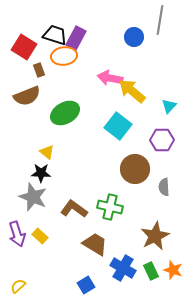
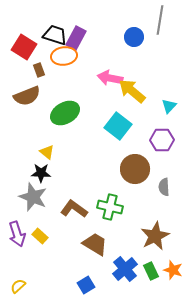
blue cross: moved 2 px right, 1 px down; rotated 20 degrees clockwise
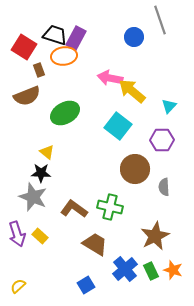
gray line: rotated 28 degrees counterclockwise
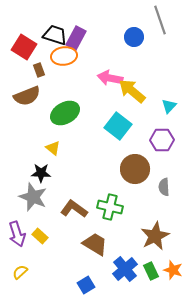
yellow triangle: moved 6 px right, 4 px up
yellow semicircle: moved 2 px right, 14 px up
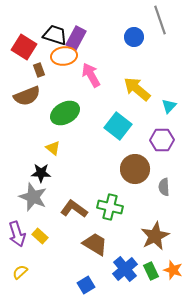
pink arrow: moved 19 px left, 3 px up; rotated 50 degrees clockwise
yellow arrow: moved 5 px right, 2 px up
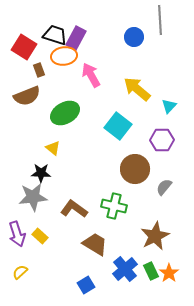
gray line: rotated 16 degrees clockwise
gray semicircle: rotated 42 degrees clockwise
gray star: rotated 28 degrees counterclockwise
green cross: moved 4 px right, 1 px up
orange star: moved 4 px left, 3 px down; rotated 18 degrees clockwise
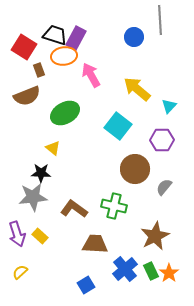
brown trapezoid: rotated 28 degrees counterclockwise
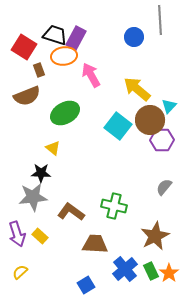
brown circle: moved 15 px right, 49 px up
brown L-shape: moved 3 px left, 3 px down
